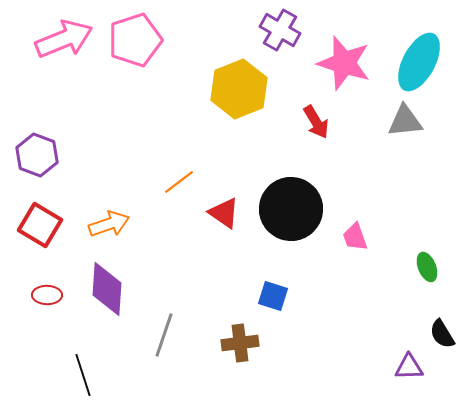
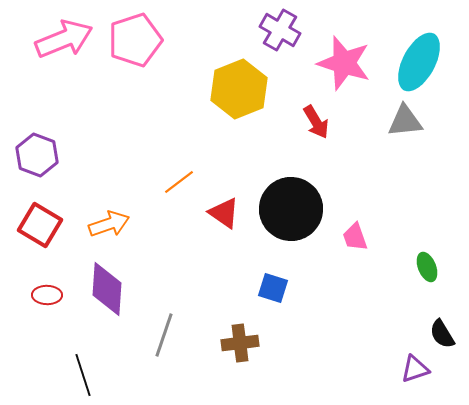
blue square: moved 8 px up
purple triangle: moved 6 px right, 2 px down; rotated 16 degrees counterclockwise
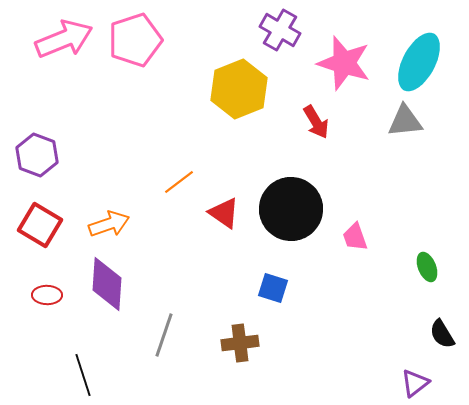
purple diamond: moved 5 px up
purple triangle: moved 14 px down; rotated 20 degrees counterclockwise
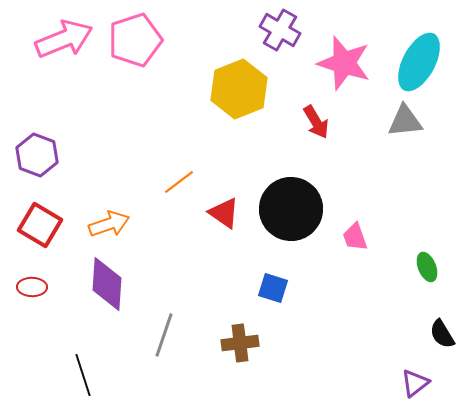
red ellipse: moved 15 px left, 8 px up
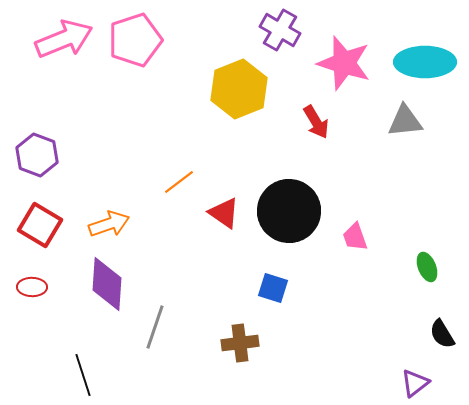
cyan ellipse: moved 6 px right; rotated 62 degrees clockwise
black circle: moved 2 px left, 2 px down
gray line: moved 9 px left, 8 px up
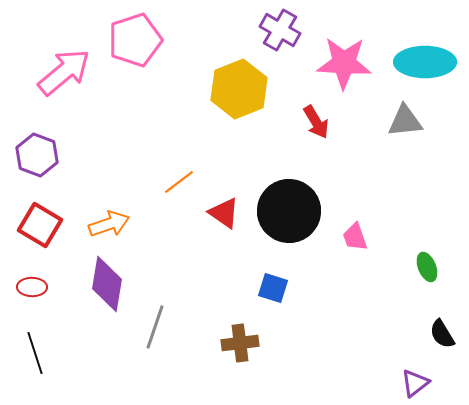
pink arrow: moved 33 px down; rotated 18 degrees counterclockwise
pink star: rotated 14 degrees counterclockwise
purple diamond: rotated 6 degrees clockwise
black line: moved 48 px left, 22 px up
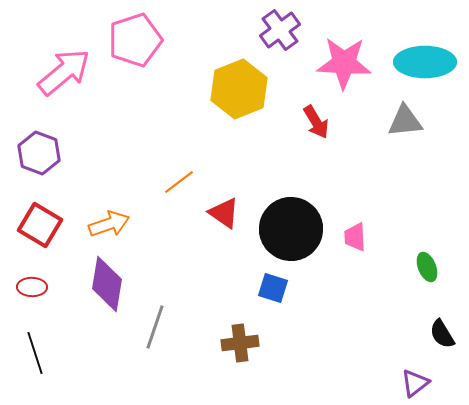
purple cross: rotated 24 degrees clockwise
purple hexagon: moved 2 px right, 2 px up
black circle: moved 2 px right, 18 px down
pink trapezoid: rotated 16 degrees clockwise
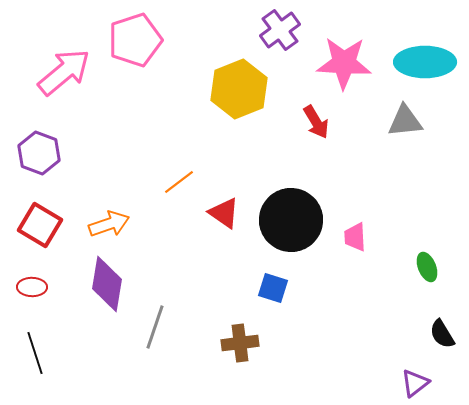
black circle: moved 9 px up
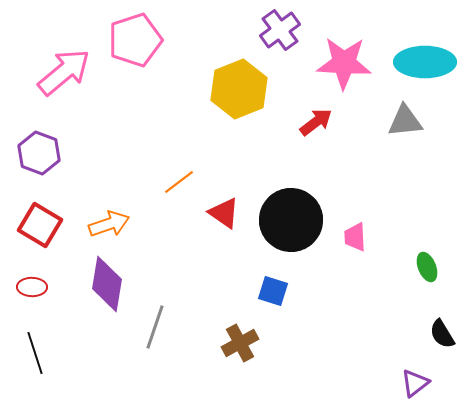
red arrow: rotated 96 degrees counterclockwise
blue square: moved 3 px down
brown cross: rotated 21 degrees counterclockwise
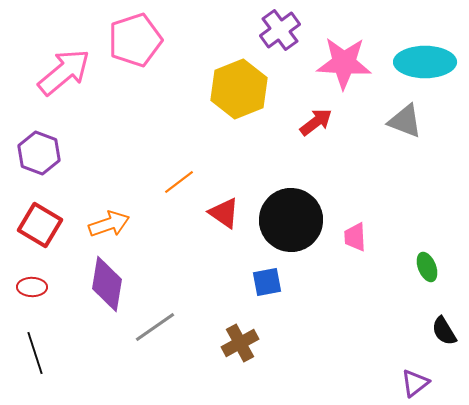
gray triangle: rotated 27 degrees clockwise
blue square: moved 6 px left, 9 px up; rotated 28 degrees counterclockwise
gray line: rotated 36 degrees clockwise
black semicircle: moved 2 px right, 3 px up
